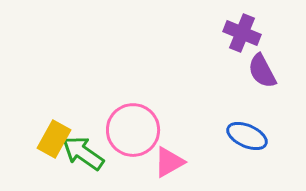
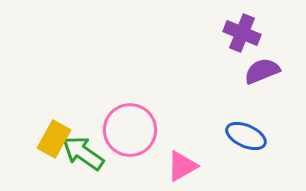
purple semicircle: rotated 96 degrees clockwise
pink circle: moved 3 px left
blue ellipse: moved 1 px left
pink triangle: moved 13 px right, 4 px down
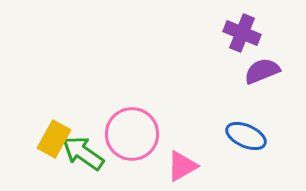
pink circle: moved 2 px right, 4 px down
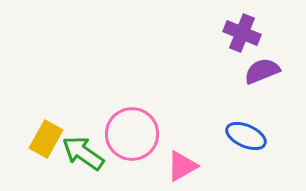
yellow rectangle: moved 8 px left
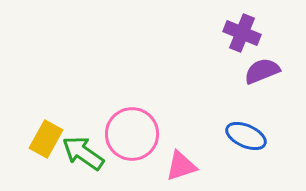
pink triangle: moved 1 px left; rotated 12 degrees clockwise
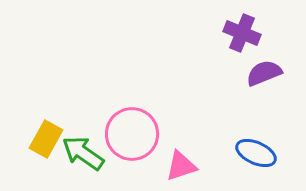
purple semicircle: moved 2 px right, 2 px down
blue ellipse: moved 10 px right, 17 px down
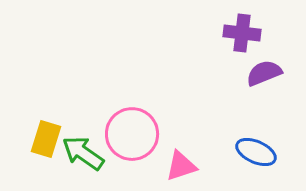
purple cross: rotated 15 degrees counterclockwise
yellow rectangle: rotated 12 degrees counterclockwise
blue ellipse: moved 1 px up
